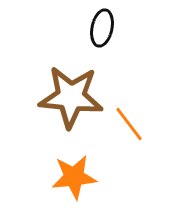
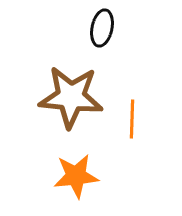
orange line: moved 3 px right, 5 px up; rotated 39 degrees clockwise
orange star: moved 2 px right, 1 px up
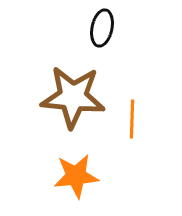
brown star: moved 2 px right
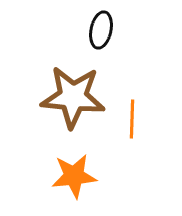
black ellipse: moved 1 px left, 2 px down
orange star: moved 2 px left
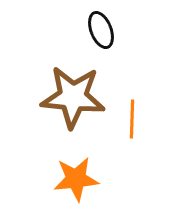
black ellipse: rotated 33 degrees counterclockwise
orange star: moved 2 px right, 3 px down
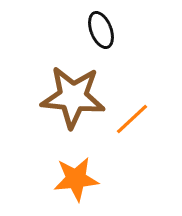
orange line: rotated 45 degrees clockwise
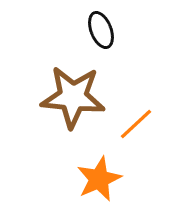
orange line: moved 4 px right, 5 px down
orange star: moved 23 px right; rotated 18 degrees counterclockwise
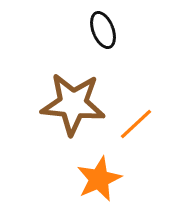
black ellipse: moved 2 px right
brown star: moved 7 px down
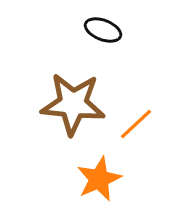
black ellipse: rotated 48 degrees counterclockwise
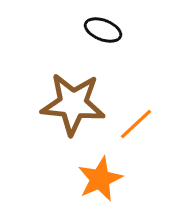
orange star: moved 1 px right
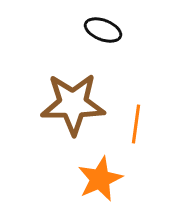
brown star: rotated 6 degrees counterclockwise
orange line: rotated 39 degrees counterclockwise
